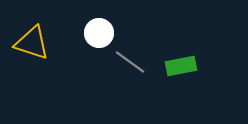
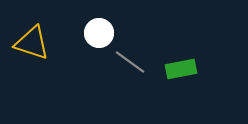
green rectangle: moved 3 px down
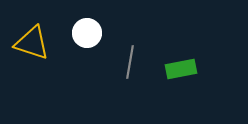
white circle: moved 12 px left
gray line: rotated 64 degrees clockwise
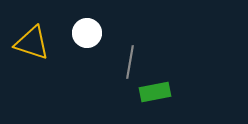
green rectangle: moved 26 px left, 23 px down
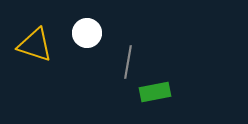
yellow triangle: moved 3 px right, 2 px down
gray line: moved 2 px left
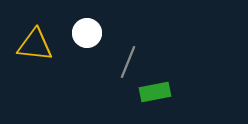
yellow triangle: rotated 12 degrees counterclockwise
gray line: rotated 12 degrees clockwise
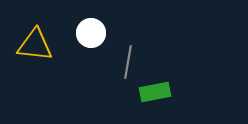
white circle: moved 4 px right
gray line: rotated 12 degrees counterclockwise
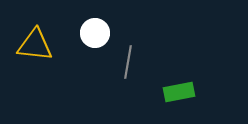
white circle: moved 4 px right
green rectangle: moved 24 px right
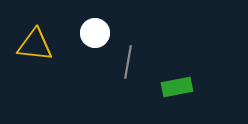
green rectangle: moved 2 px left, 5 px up
